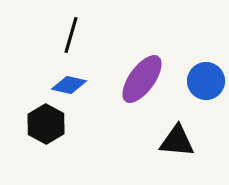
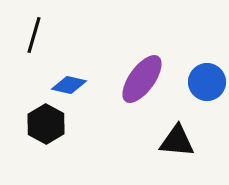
black line: moved 37 px left
blue circle: moved 1 px right, 1 px down
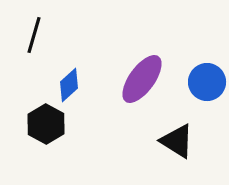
blue diamond: rotated 56 degrees counterclockwise
black triangle: rotated 27 degrees clockwise
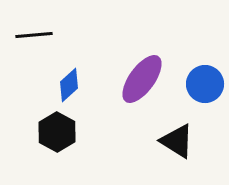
black line: rotated 69 degrees clockwise
blue circle: moved 2 px left, 2 px down
black hexagon: moved 11 px right, 8 px down
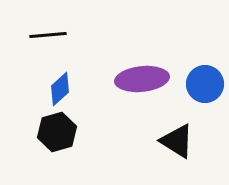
black line: moved 14 px right
purple ellipse: rotated 48 degrees clockwise
blue diamond: moved 9 px left, 4 px down
black hexagon: rotated 15 degrees clockwise
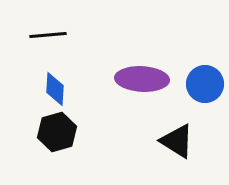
purple ellipse: rotated 9 degrees clockwise
blue diamond: moved 5 px left; rotated 44 degrees counterclockwise
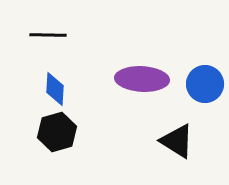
black line: rotated 6 degrees clockwise
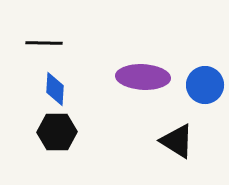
black line: moved 4 px left, 8 px down
purple ellipse: moved 1 px right, 2 px up
blue circle: moved 1 px down
black hexagon: rotated 15 degrees clockwise
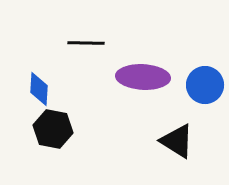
black line: moved 42 px right
blue diamond: moved 16 px left
black hexagon: moved 4 px left, 3 px up; rotated 12 degrees clockwise
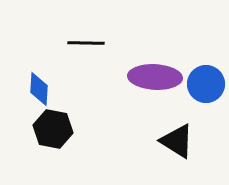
purple ellipse: moved 12 px right
blue circle: moved 1 px right, 1 px up
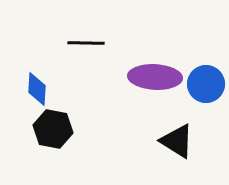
blue diamond: moved 2 px left
